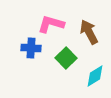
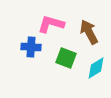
blue cross: moved 1 px up
green square: rotated 25 degrees counterclockwise
cyan diamond: moved 1 px right, 8 px up
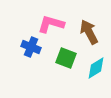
blue cross: rotated 18 degrees clockwise
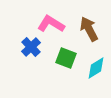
pink L-shape: rotated 16 degrees clockwise
brown arrow: moved 3 px up
blue cross: rotated 24 degrees clockwise
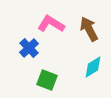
blue cross: moved 2 px left, 1 px down
green square: moved 19 px left, 22 px down
cyan diamond: moved 3 px left, 1 px up
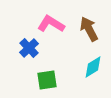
green square: rotated 30 degrees counterclockwise
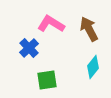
cyan diamond: rotated 20 degrees counterclockwise
